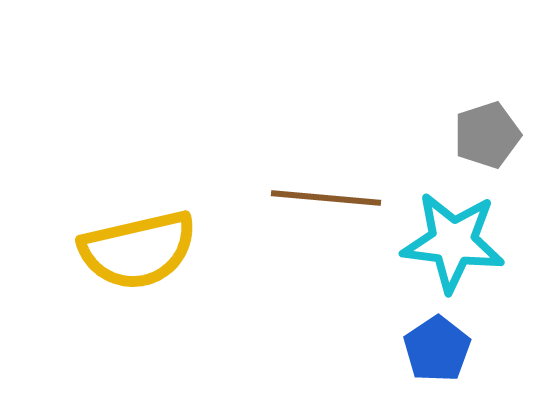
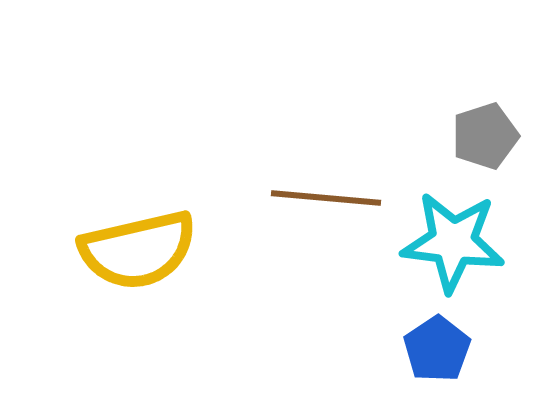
gray pentagon: moved 2 px left, 1 px down
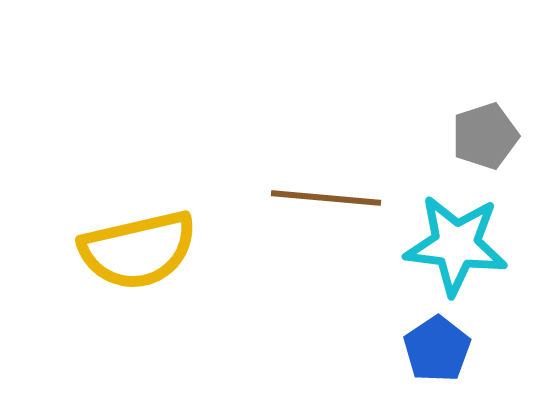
cyan star: moved 3 px right, 3 px down
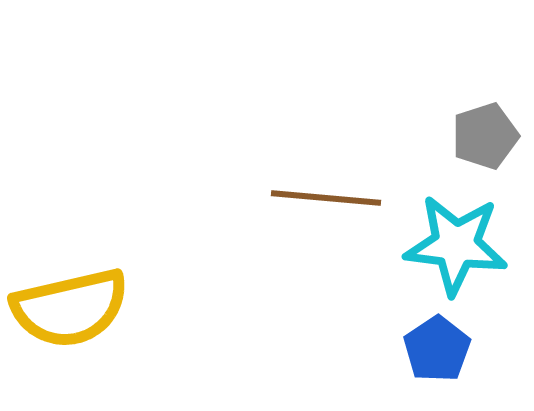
yellow semicircle: moved 68 px left, 58 px down
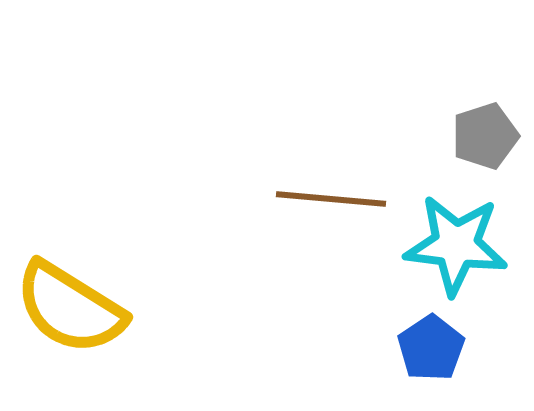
brown line: moved 5 px right, 1 px down
yellow semicircle: rotated 45 degrees clockwise
blue pentagon: moved 6 px left, 1 px up
